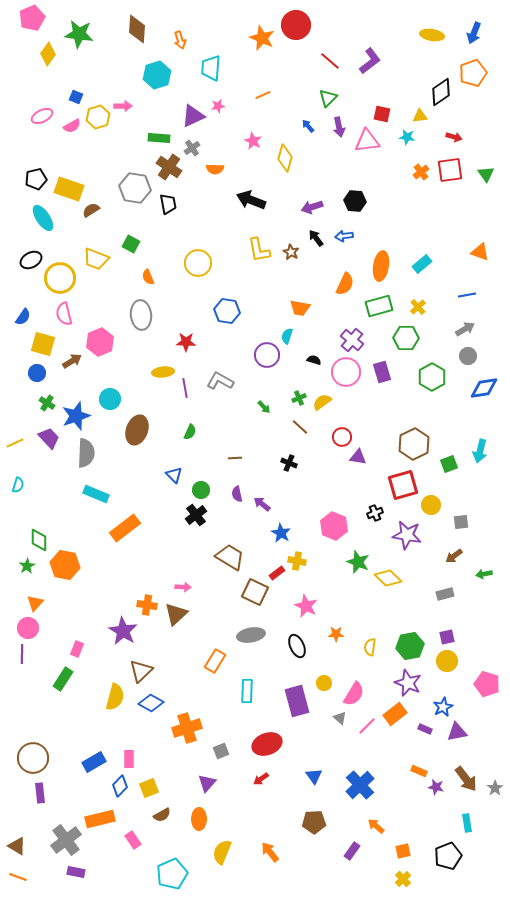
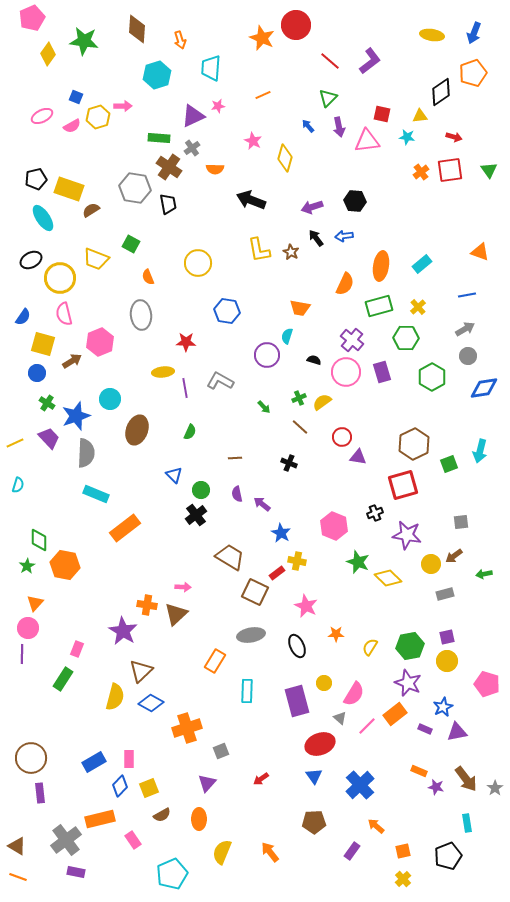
green star at (79, 34): moved 5 px right, 7 px down
green triangle at (486, 174): moved 3 px right, 4 px up
yellow circle at (431, 505): moved 59 px down
yellow semicircle at (370, 647): rotated 24 degrees clockwise
red ellipse at (267, 744): moved 53 px right
brown circle at (33, 758): moved 2 px left
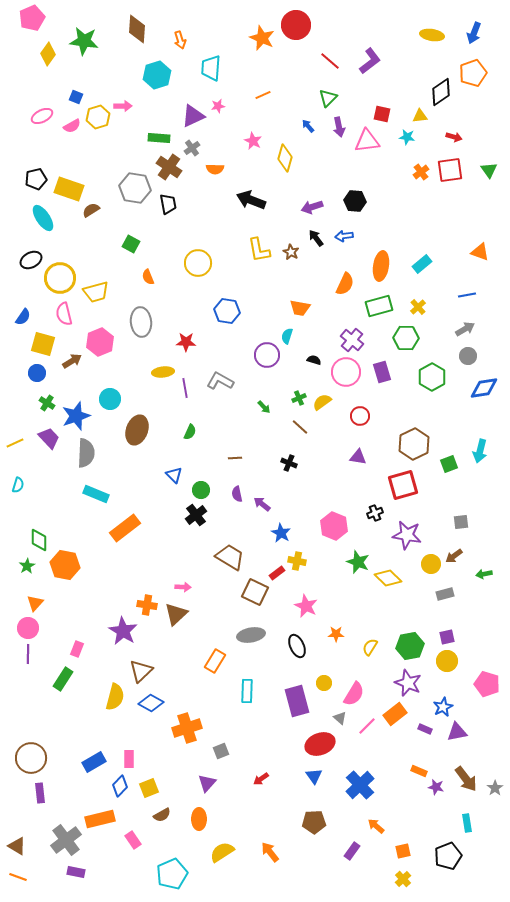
yellow trapezoid at (96, 259): moved 33 px down; rotated 36 degrees counterclockwise
gray ellipse at (141, 315): moved 7 px down
red circle at (342, 437): moved 18 px right, 21 px up
purple line at (22, 654): moved 6 px right
yellow semicircle at (222, 852): rotated 35 degrees clockwise
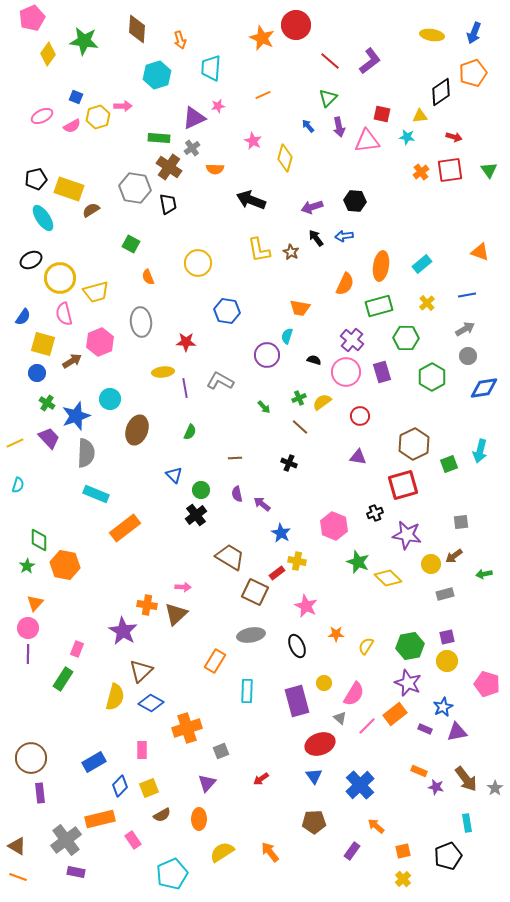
purple triangle at (193, 116): moved 1 px right, 2 px down
yellow cross at (418, 307): moved 9 px right, 4 px up
yellow semicircle at (370, 647): moved 4 px left, 1 px up
pink rectangle at (129, 759): moved 13 px right, 9 px up
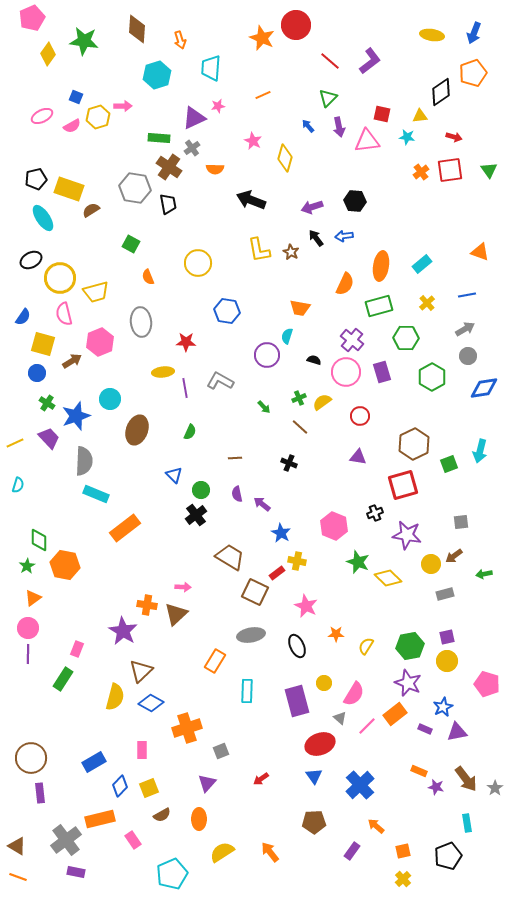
gray semicircle at (86, 453): moved 2 px left, 8 px down
orange triangle at (35, 603): moved 2 px left, 5 px up; rotated 12 degrees clockwise
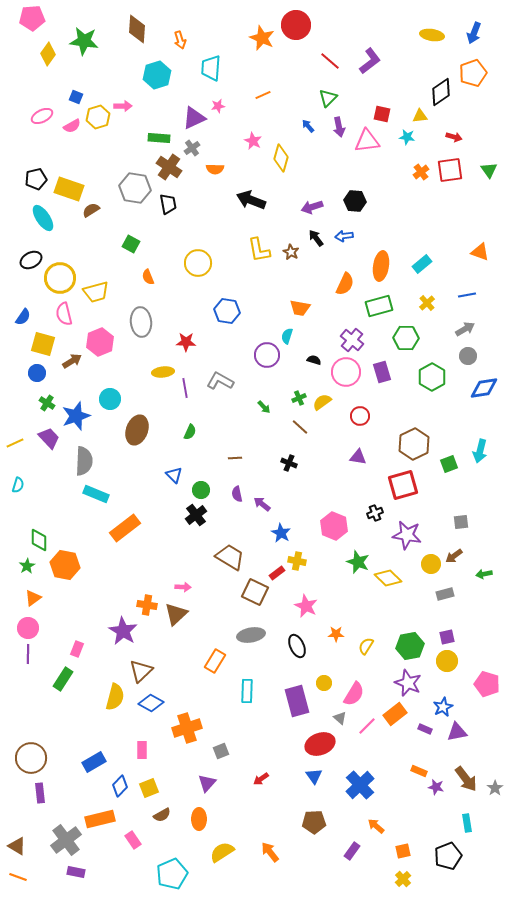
pink pentagon at (32, 18): rotated 20 degrees clockwise
yellow diamond at (285, 158): moved 4 px left
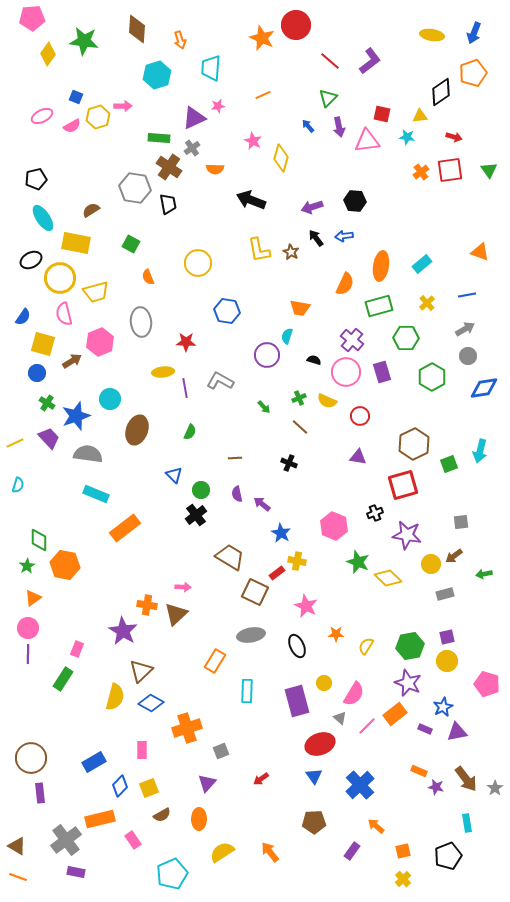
yellow rectangle at (69, 189): moved 7 px right, 54 px down; rotated 8 degrees counterclockwise
yellow semicircle at (322, 402): moved 5 px right, 1 px up; rotated 120 degrees counterclockwise
gray semicircle at (84, 461): moved 4 px right, 7 px up; rotated 84 degrees counterclockwise
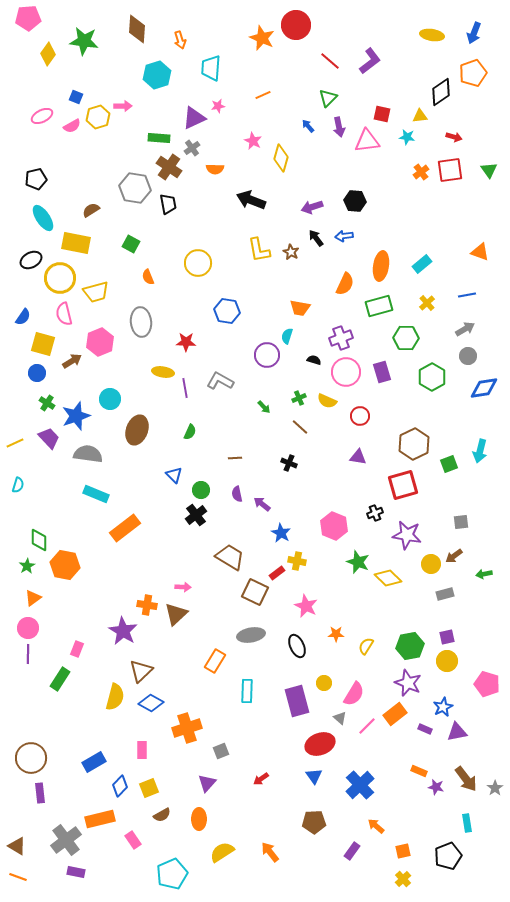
pink pentagon at (32, 18): moved 4 px left
purple cross at (352, 340): moved 11 px left, 2 px up; rotated 30 degrees clockwise
yellow ellipse at (163, 372): rotated 15 degrees clockwise
green rectangle at (63, 679): moved 3 px left
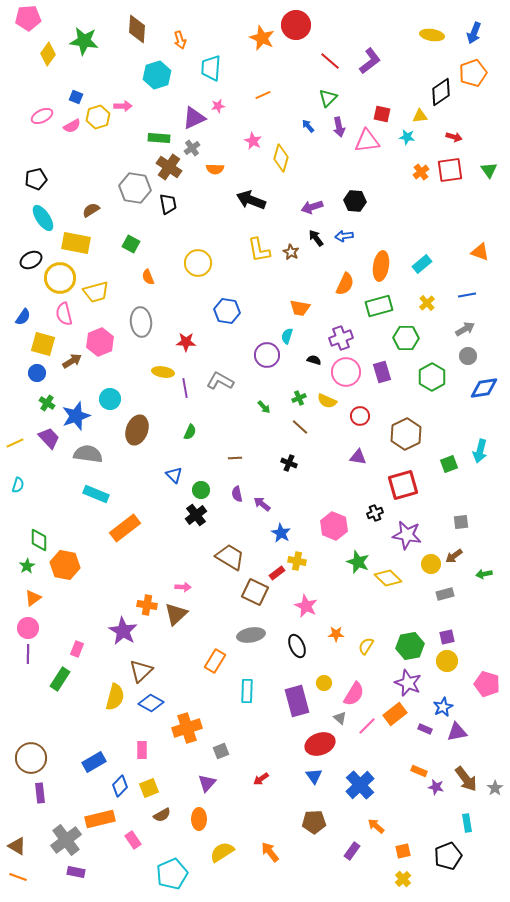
brown hexagon at (414, 444): moved 8 px left, 10 px up
